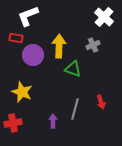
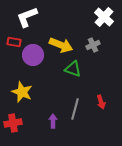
white L-shape: moved 1 px left, 1 px down
red rectangle: moved 2 px left, 4 px down
yellow arrow: moved 2 px right, 1 px up; rotated 110 degrees clockwise
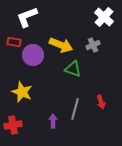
red cross: moved 2 px down
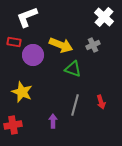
gray line: moved 4 px up
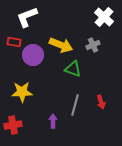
yellow star: rotated 25 degrees counterclockwise
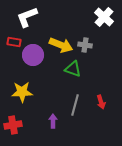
gray cross: moved 8 px left; rotated 32 degrees clockwise
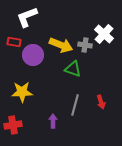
white cross: moved 17 px down
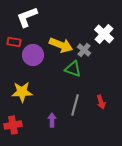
gray cross: moved 1 px left, 5 px down; rotated 32 degrees clockwise
purple arrow: moved 1 px left, 1 px up
